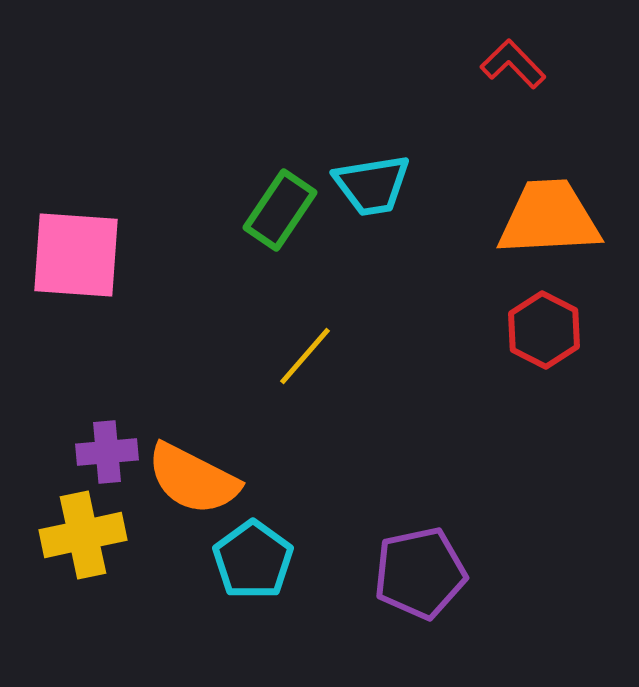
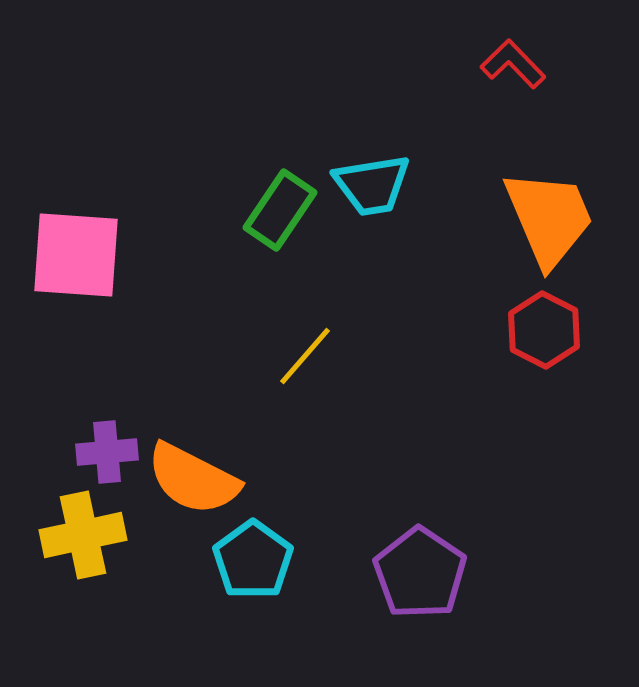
orange trapezoid: rotated 70 degrees clockwise
purple pentagon: rotated 26 degrees counterclockwise
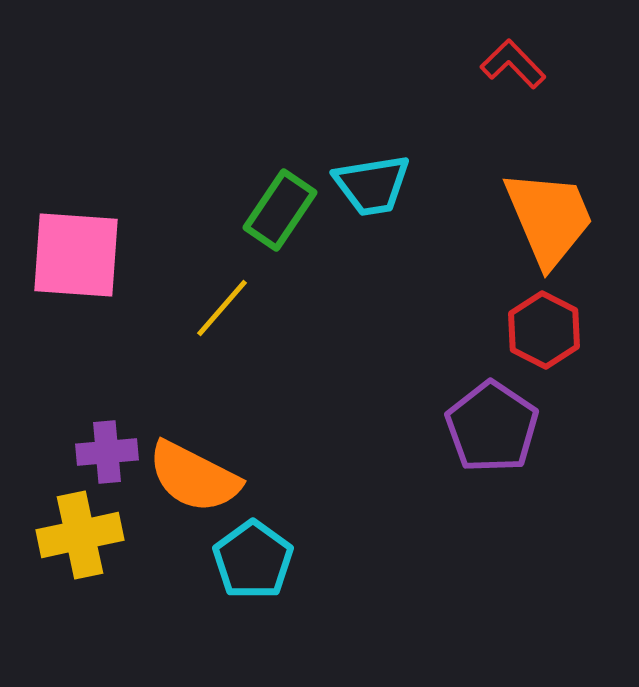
yellow line: moved 83 px left, 48 px up
orange semicircle: moved 1 px right, 2 px up
yellow cross: moved 3 px left
purple pentagon: moved 72 px right, 146 px up
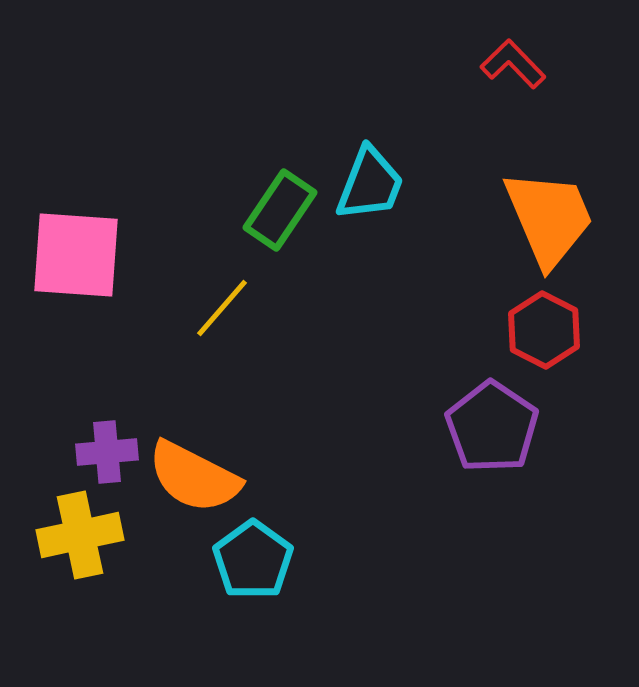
cyan trapezoid: moved 2 px left, 1 px up; rotated 60 degrees counterclockwise
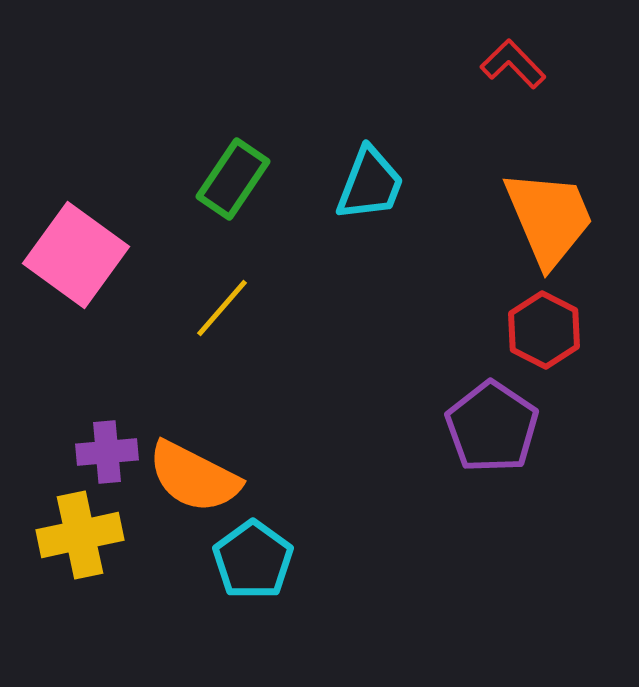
green rectangle: moved 47 px left, 31 px up
pink square: rotated 32 degrees clockwise
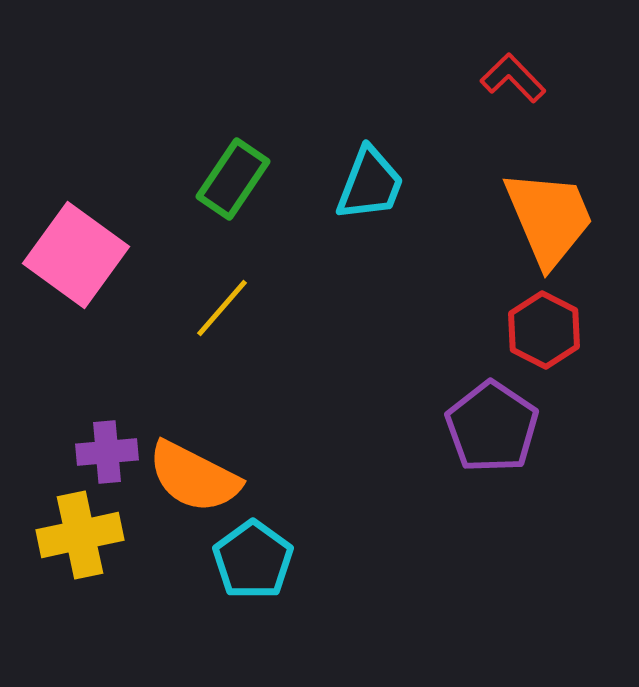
red L-shape: moved 14 px down
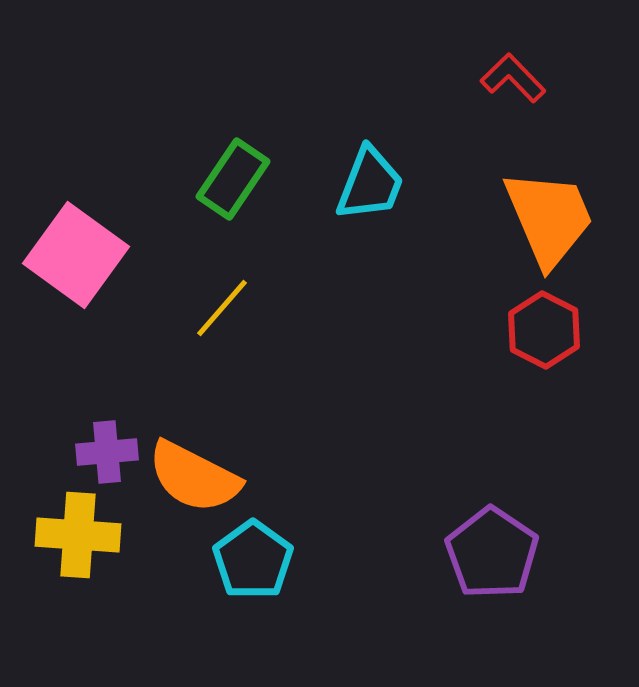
purple pentagon: moved 126 px down
yellow cross: moved 2 px left; rotated 16 degrees clockwise
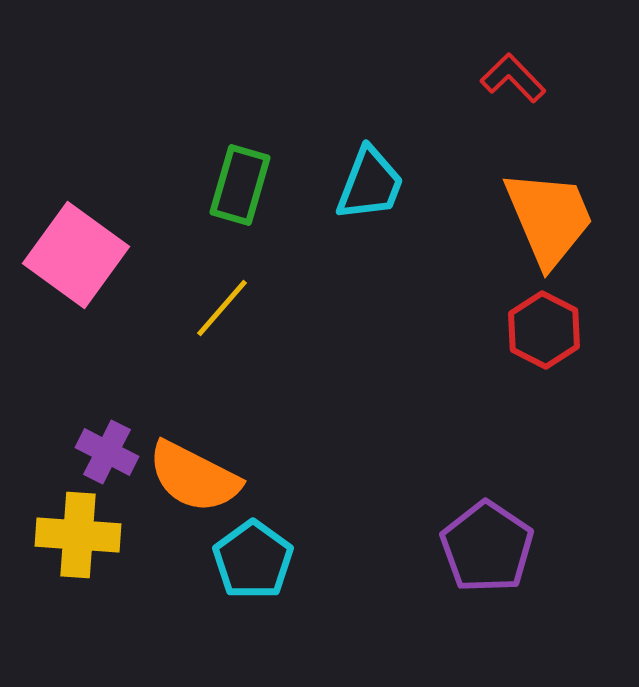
green rectangle: moved 7 px right, 6 px down; rotated 18 degrees counterclockwise
purple cross: rotated 32 degrees clockwise
purple pentagon: moved 5 px left, 6 px up
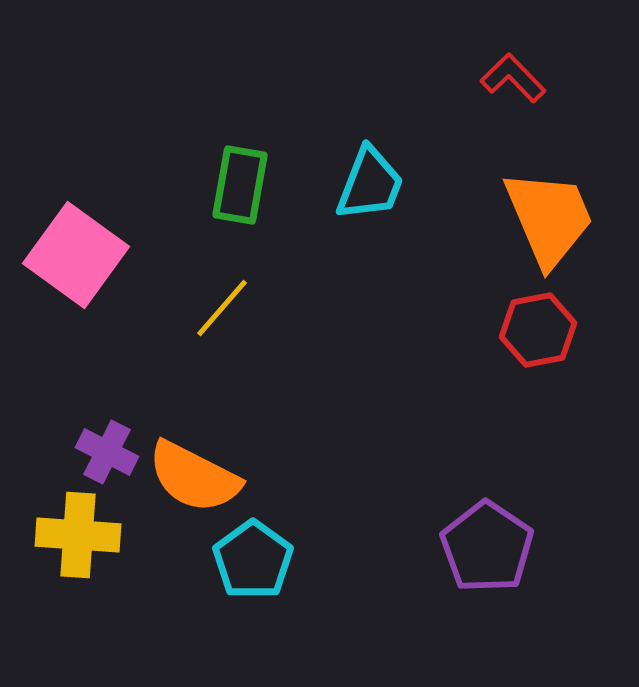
green rectangle: rotated 6 degrees counterclockwise
red hexagon: moved 6 px left; rotated 22 degrees clockwise
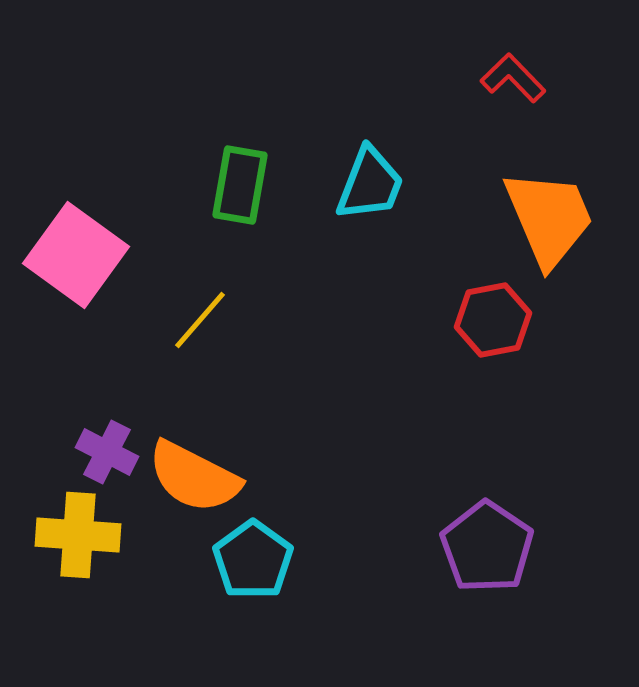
yellow line: moved 22 px left, 12 px down
red hexagon: moved 45 px left, 10 px up
